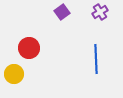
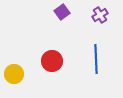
purple cross: moved 3 px down
red circle: moved 23 px right, 13 px down
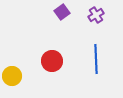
purple cross: moved 4 px left
yellow circle: moved 2 px left, 2 px down
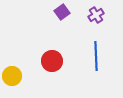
blue line: moved 3 px up
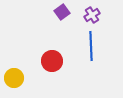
purple cross: moved 4 px left
blue line: moved 5 px left, 10 px up
yellow circle: moved 2 px right, 2 px down
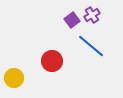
purple square: moved 10 px right, 8 px down
blue line: rotated 48 degrees counterclockwise
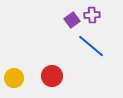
purple cross: rotated 28 degrees clockwise
red circle: moved 15 px down
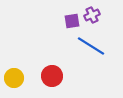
purple cross: rotated 21 degrees counterclockwise
purple square: moved 1 px down; rotated 28 degrees clockwise
blue line: rotated 8 degrees counterclockwise
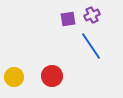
purple square: moved 4 px left, 2 px up
blue line: rotated 24 degrees clockwise
yellow circle: moved 1 px up
